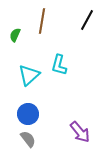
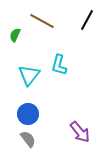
brown line: rotated 70 degrees counterclockwise
cyan triangle: rotated 10 degrees counterclockwise
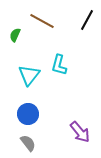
gray semicircle: moved 4 px down
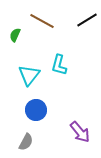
black line: rotated 30 degrees clockwise
blue circle: moved 8 px right, 4 px up
gray semicircle: moved 2 px left, 1 px up; rotated 66 degrees clockwise
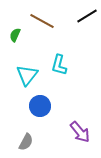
black line: moved 4 px up
cyan triangle: moved 2 px left
blue circle: moved 4 px right, 4 px up
